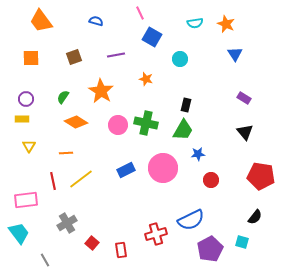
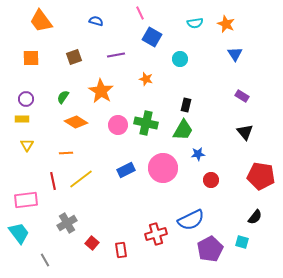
purple rectangle at (244, 98): moved 2 px left, 2 px up
yellow triangle at (29, 146): moved 2 px left, 1 px up
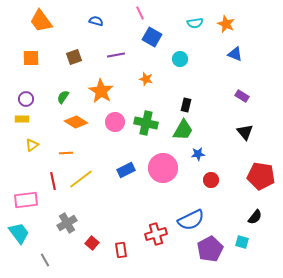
blue triangle at (235, 54): rotated 35 degrees counterclockwise
pink circle at (118, 125): moved 3 px left, 3 px up
yellow triangle at (27, 145): moved 5 px right; rotated 24 degrees clockwise
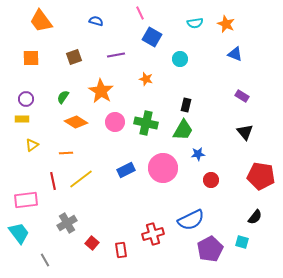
red cross at (156, 234): moved 3 px left
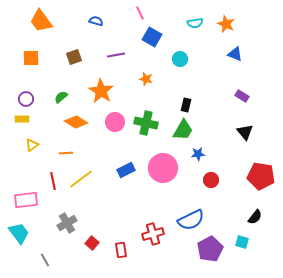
green semicircle at (63, 97): moved 2 px left; rotated 16 degrees clockwise
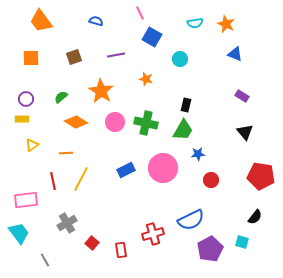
yellow line at (81, 179): rotated 25 degrees counterclockwise
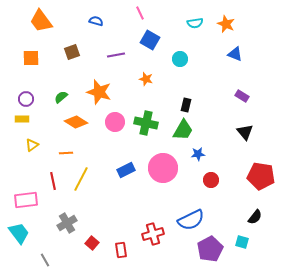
blue square at (152, 37): moved 2 px left, 3 px down
brown square at (74, 57): moved 2 px left, 5 px up
orange star at (101, 91): moved 2 px left, 1 px down; rotated 15 degrees counterclockwise
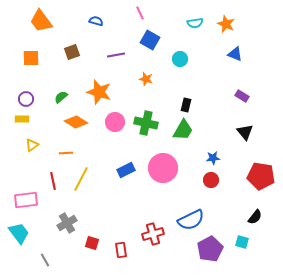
blue star at (198, 154): moved 15 px right, 4 px down
red square at (92, 243): rotated 24 degrees counterclockwise
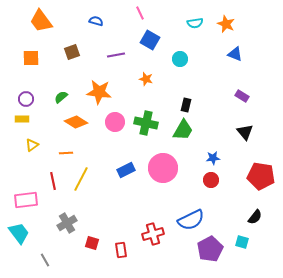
orange star at (99, 92): rotated 10 degrees counterclockwise
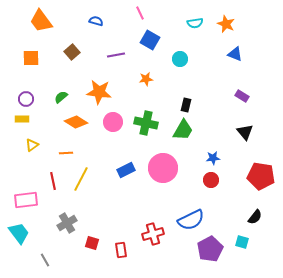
brown square at (72, 52): rotated 21 degrees counterclockwise
orange star at (146, 79): rotated 24 degrees counterclockwise
pink circle at (115, 122): moved 2 px left
